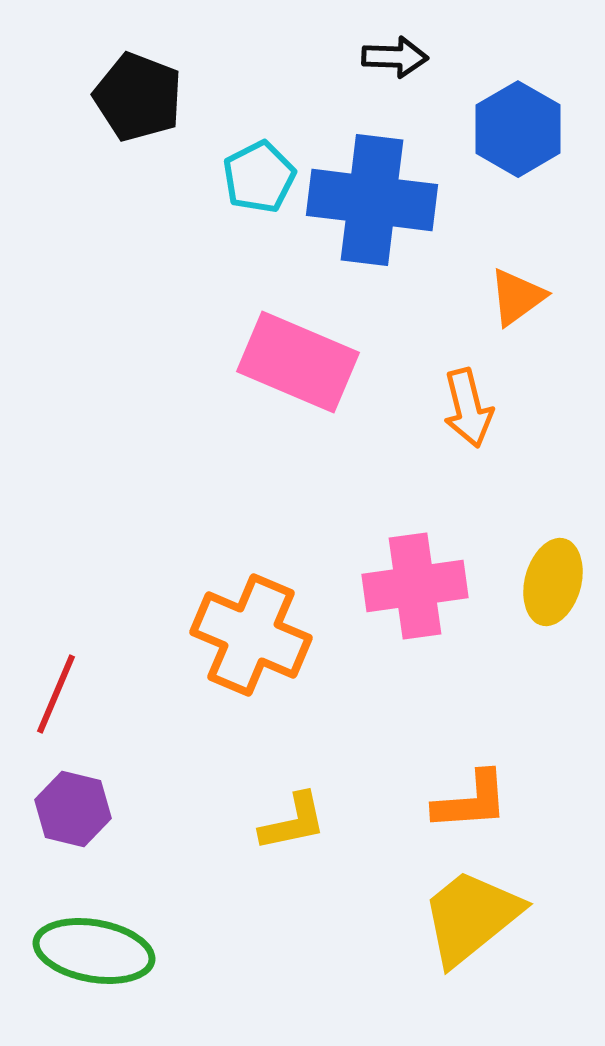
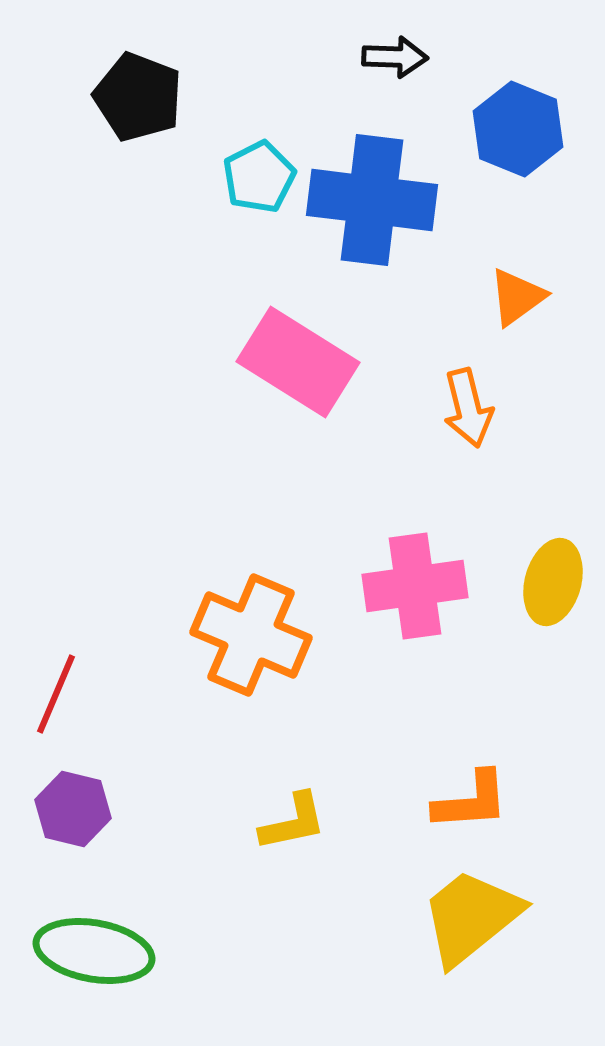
blue hexagon: rotated 8 degrees counterclockwise
pink rectangle: rotated 9 degrees clockwise
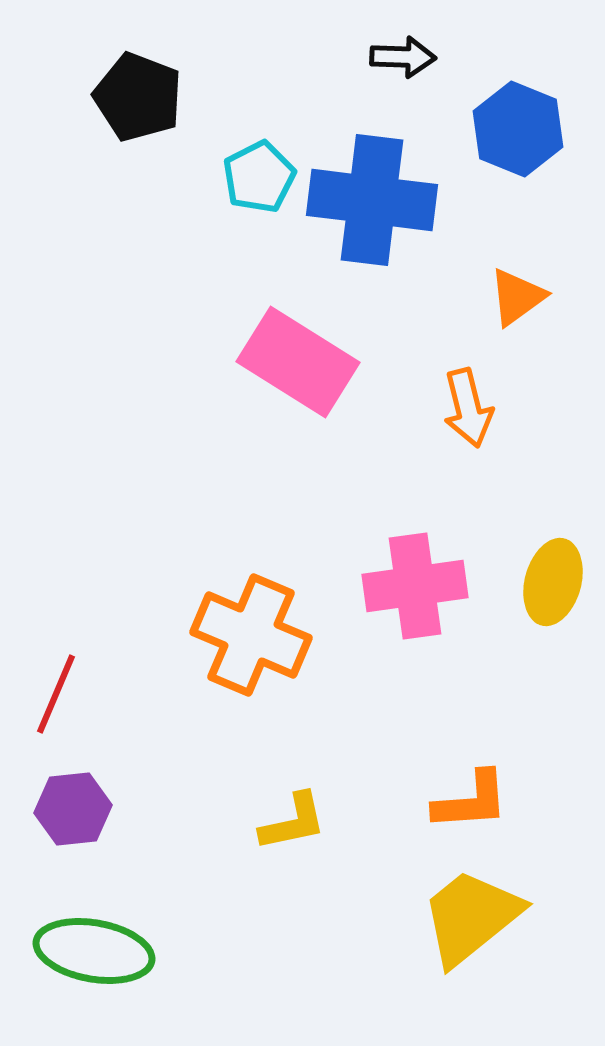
black arrow: moved 8 px right
purple hexagon: rotated 20 degrees counterclockwise
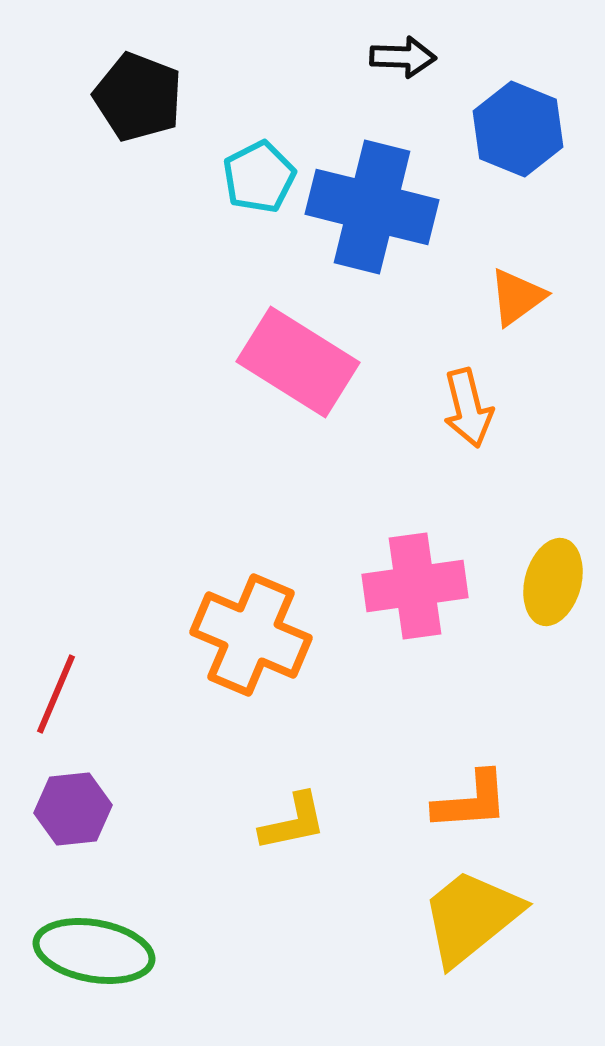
blue cross: moved 7 px down; rotated 7 degrees clockwise
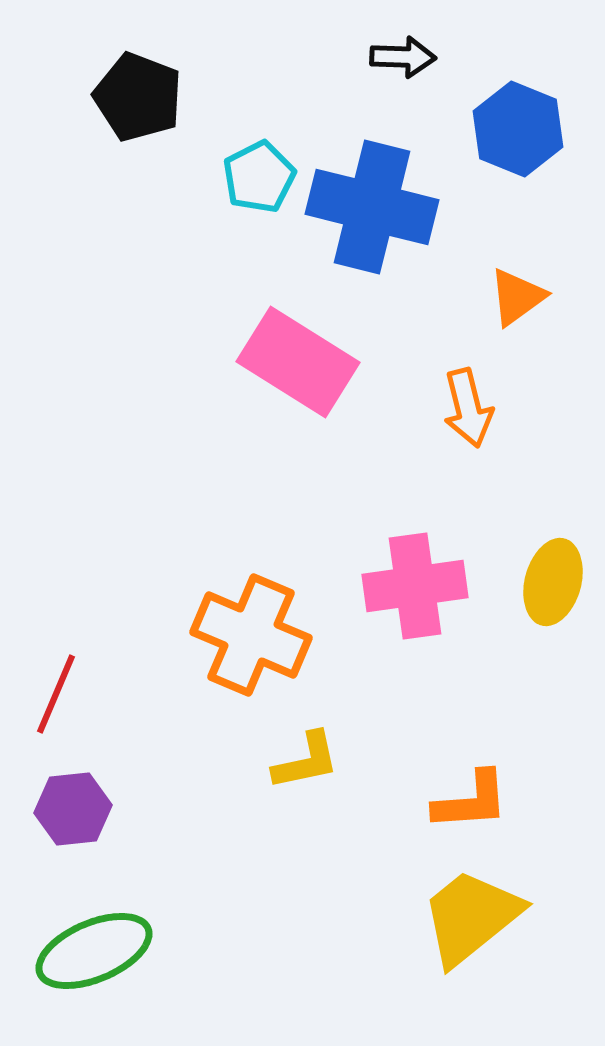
yellow L-shape: moved 13 px right, 61 px up
green ellipse: rotated 33 degrees counterclockwise
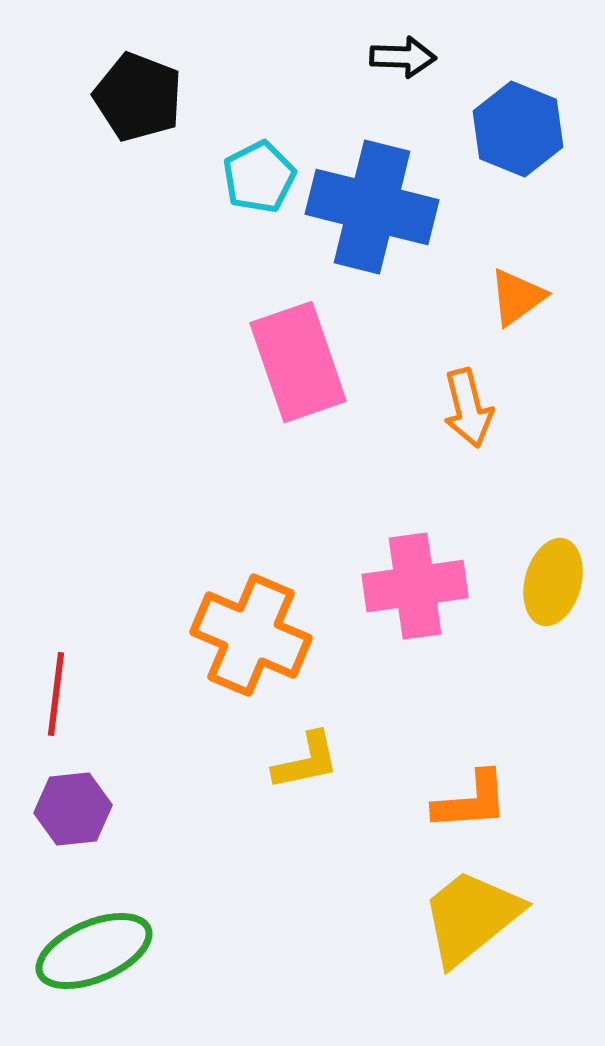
pink rectangle: rotated 39 degrees clockwise
red line: rotated 16 degrees counterclockwise
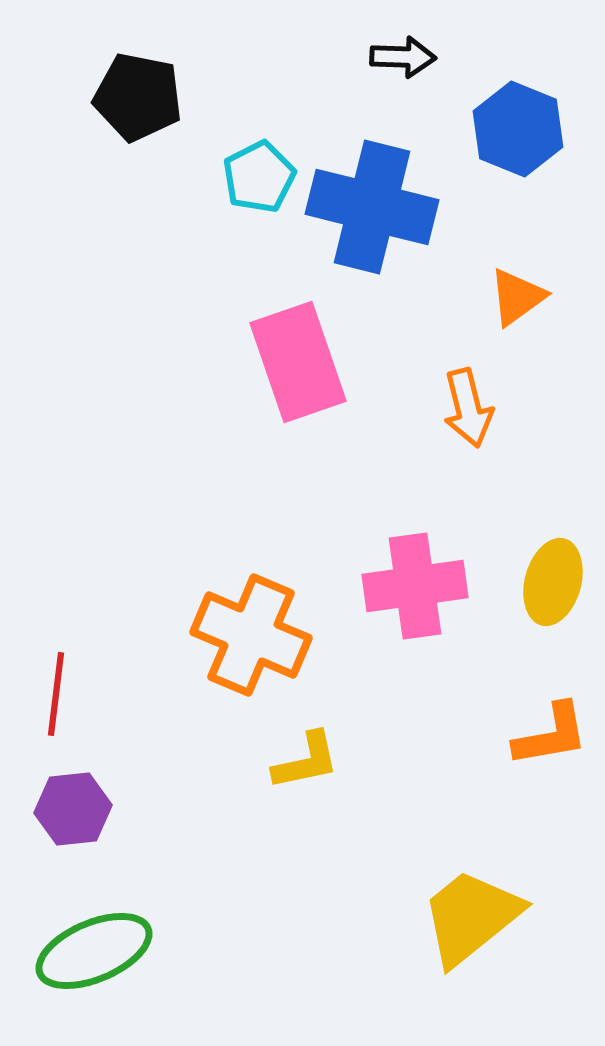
black pentagon: rotated 10 degrees counterclockwise
orange L-shape: moved 80 px right, 66 px up; rotated 6 degrees counterclockwise
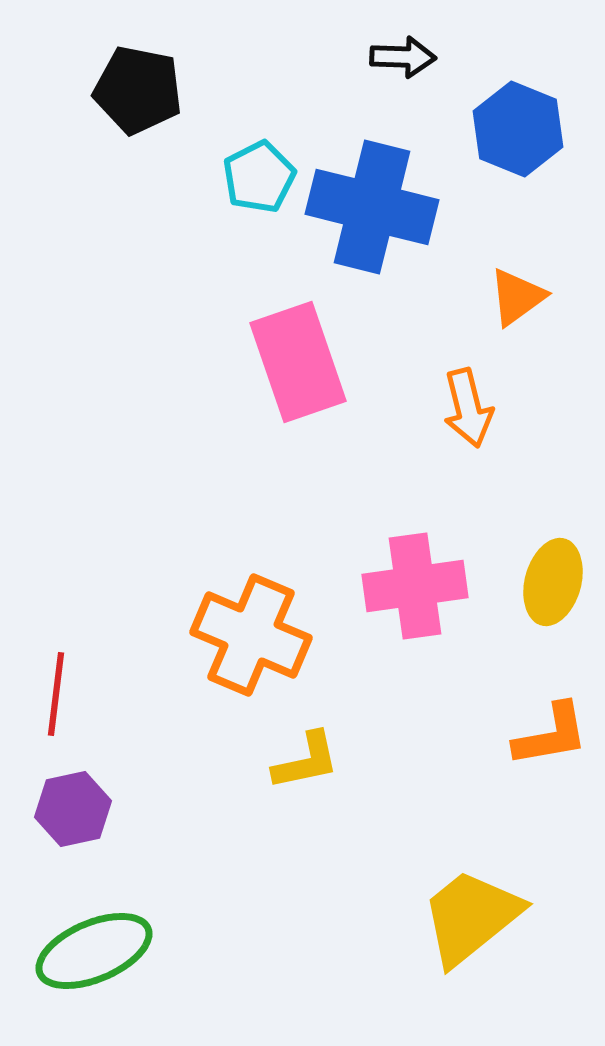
black pentagon: moved 7 px up
purple hexagon: rotated 6 degrees counterclockwise
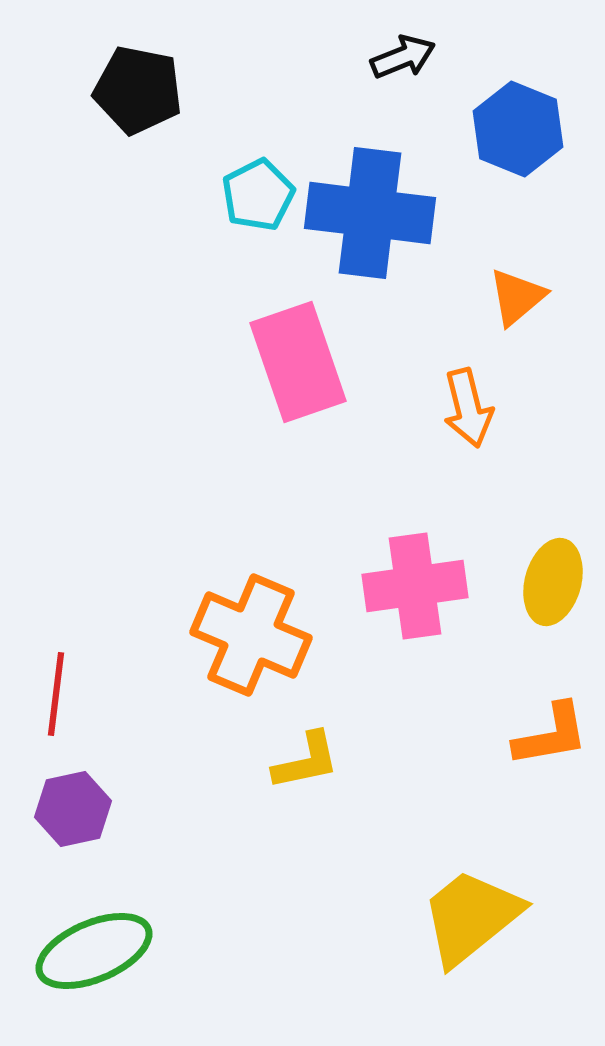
black arrow: rotated 24 degrees counterclockwise
cyan pentagon: moved 1 px left, 18 px down
blue cross: moved 2 px left, 6 px down; rotated 7 degrees counterclockwise
orange triangle: rotated 4 degrees counterclockwise
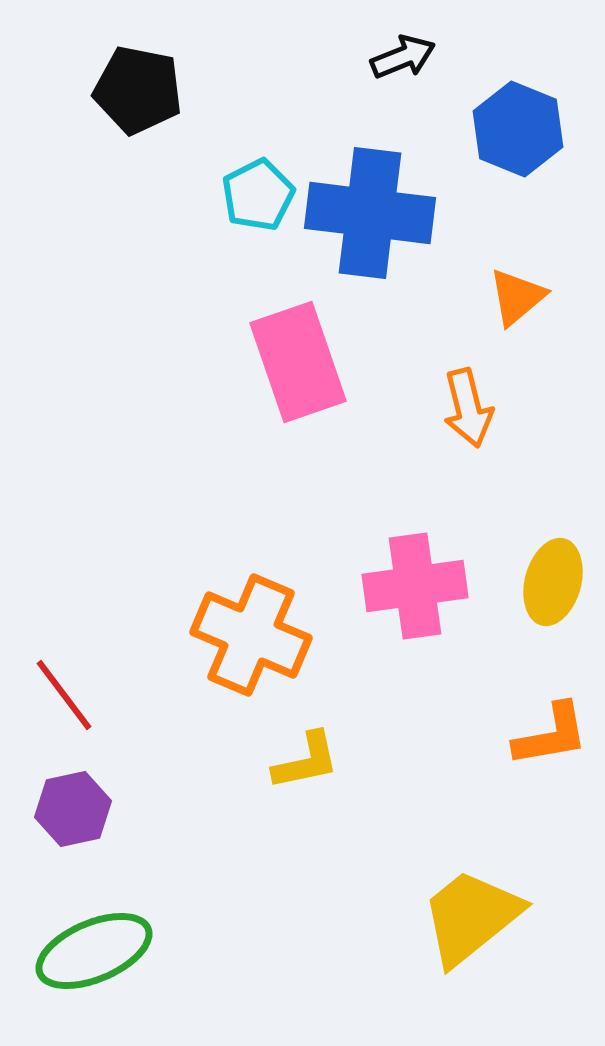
red line: moved 8 px right, 1 px down; rotated 44 degrees counterclockwise
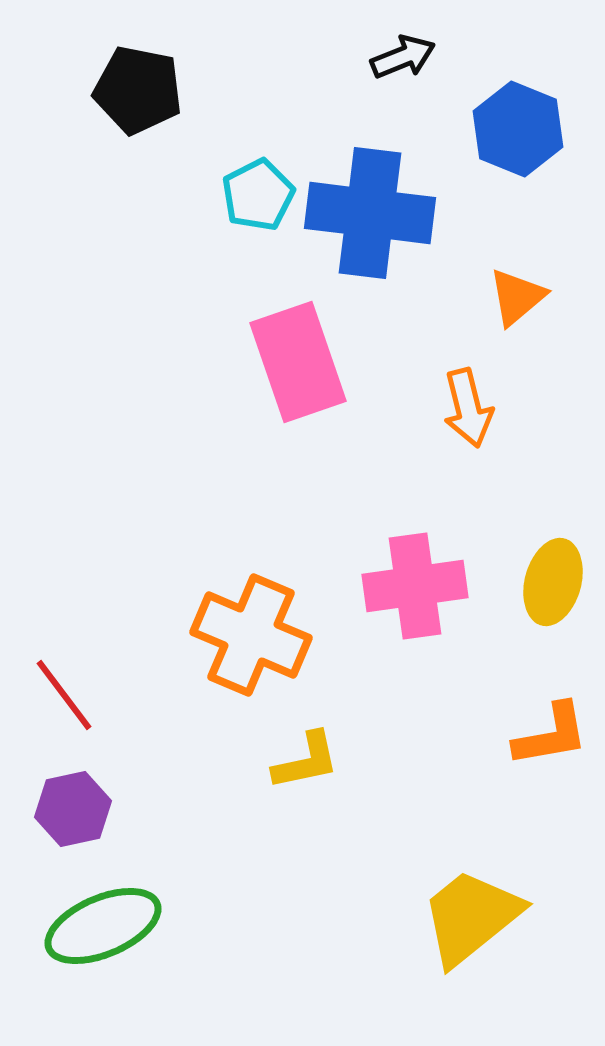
green ellipse: moved 9 px right, 25 px up
